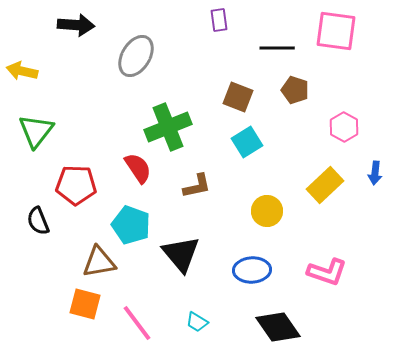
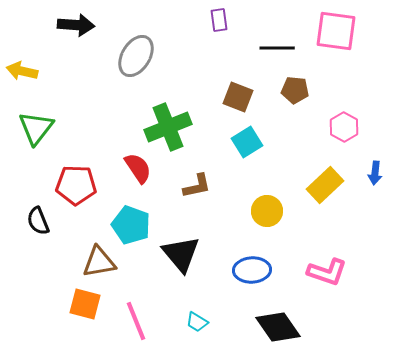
brown pentagon: rotated 12 degrees counterclockwise
green triangle: moved 3 px up
pink line: moved 1 px left, 2 px up; rotated 15 degrees clockwise
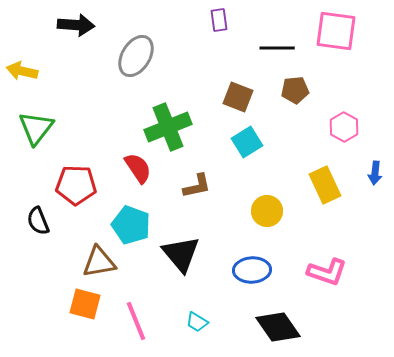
brown pentagon: rotated 12 degrees counterclockwise
yellow rectangle: rotated 72 degrees counterclockwise
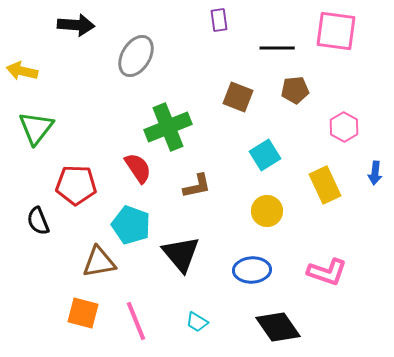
cyan square: moved 18 px right, 13 px down
orange square: moved 2 px left, 9 px down
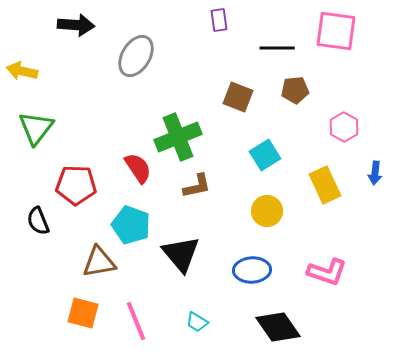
green cross: moved 10 px right, 10 px down
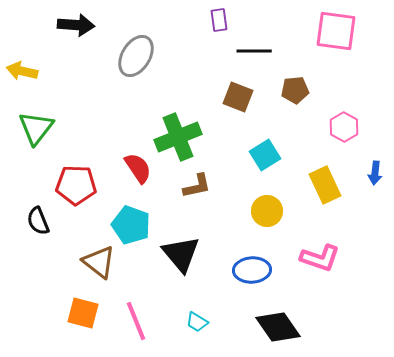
black line: moved 23 px left, 3 px down
brown triangle: rotated 48 degrees clockwise
pink L-shape: moved 7 px left, 14 px up
